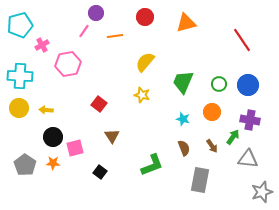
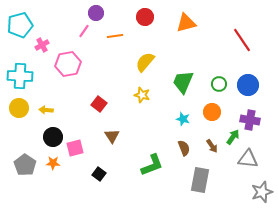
black square: moved 1 px left, 2 px down
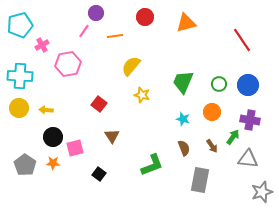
yellow semicircle: moved 14 px left, 4 px down
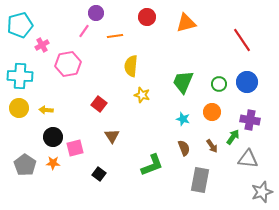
red circle: moved 2 px right
yellow semicircle: rotated 35 degrees counterclockwise
blue circle: moved 1 px left, 3 px up
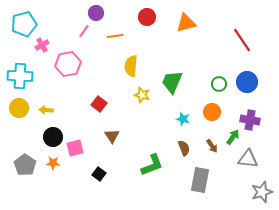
cyan pentagon: moved 4 px right, 1 px up
green trapezoid: moved 11 px left
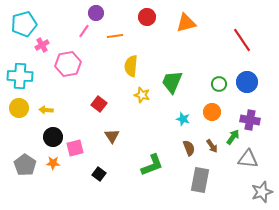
brown semicircle: moved 5 px right
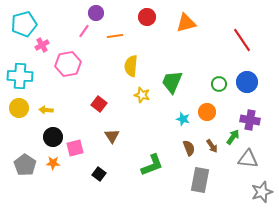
orange circle: moved 5 px left
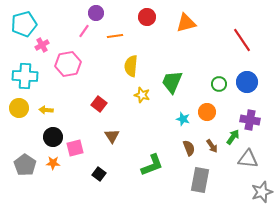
cyan cross: moved 5 px right
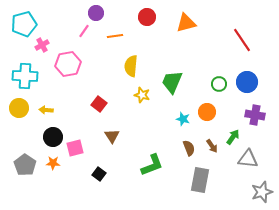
purple cross: moved 5 px right, 5 px up
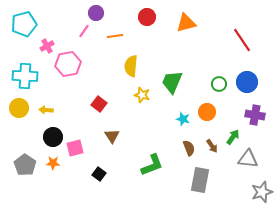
pink cross: moved 5 px right, 1 px down
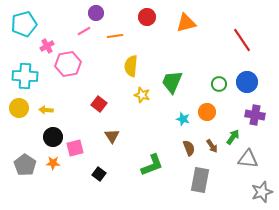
pink line: rotated 24 degrees clockwise
